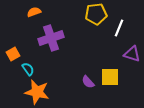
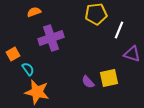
white line: moved 2 px down
yellow square: moved 1 px left, 1 px down; rotated 12 degrees counterclockwise
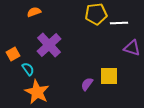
white line: moved 7 px up; rotated 66 degrees clockwise
purple cross: moved 2 px left, 7 px down; rotated 25 degrees counterclockwise
purple triangle: moved 6 px up
yellow square: moved 2 px up; rotated 12 degrees clockwise
purple semicircle: moved 1 px left, 2 px down; rotated 80 degrees clockwise
orange star: rotated 15 degrees clockwise
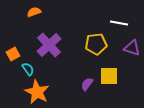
yellow pentagon: moved 30 px down
white line: rotated 12 degrees clockwise
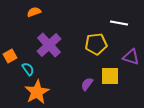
purple triangle: moved 1 px left, 9 px down
orange square: moved 3 px left, 2 px down
yellow square: moved 1 px right
orange star: rotated 15 degrees clockwise
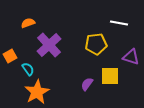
orange semicircle: moved 6 px left, 11 px down
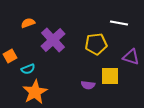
purple cross: moved 4 px right, 5 px up
cyan semicircle: rotated 104 degrees clockwise
purple semicircle: moved 1 px right, 1 px down; rotated 120 degrees counterclockwise
orange star: moved 2 px left
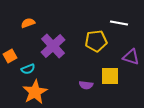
purple cross: moved 6 px down
yellow pentagon: moved 3 px up
purple semicircle: moved 2 px left
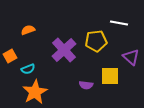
orange semicircle: moved 7 px down
purple cross: moved 11 px right, 4 px down
purple triangle: rotated 24 degrees clockwise
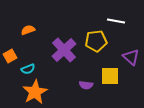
white line: moved 3 px left, 2 px up
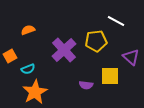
white line: rotated 18 degrees clockwise
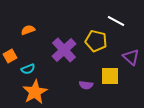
yellow pentagon: rotated 20 degrees clockwise
